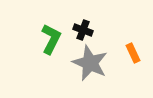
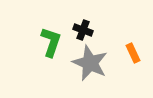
green L-shape: moved 3 px down; rotated 8 degrees counterclockwise
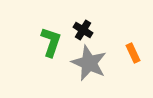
black cross: rotated 12 degrees clockwise
gray star: moved 1 px left
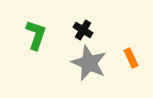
green L-shape: moved 15 px left, 7 px up
orange rectangle: moved 2 px left, 5 px down
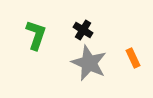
orange rectangle: moved 2 px right
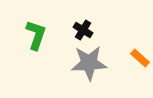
orange rectangle: moved 7 px right; rotated 24 degrees counterclockwise
gray star: rotated 27 degrees counterclockwise
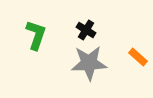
black cross: moved 3 px right
orange rectangle: moved 2 px left, 1 px up
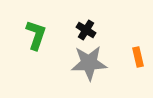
orange rectangle: rotated 36 degrees clockwise
